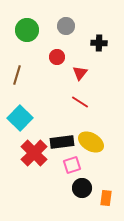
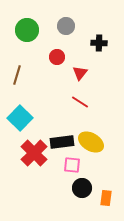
pink square: rotated 24 degrees clockwise
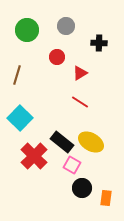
red triangle: rotated 21 degrees clockwise
black rectangle: rotated 45 degrees clockwise
red cross: moved 3 px down
pink square: rotated 24 degrees clockwise
